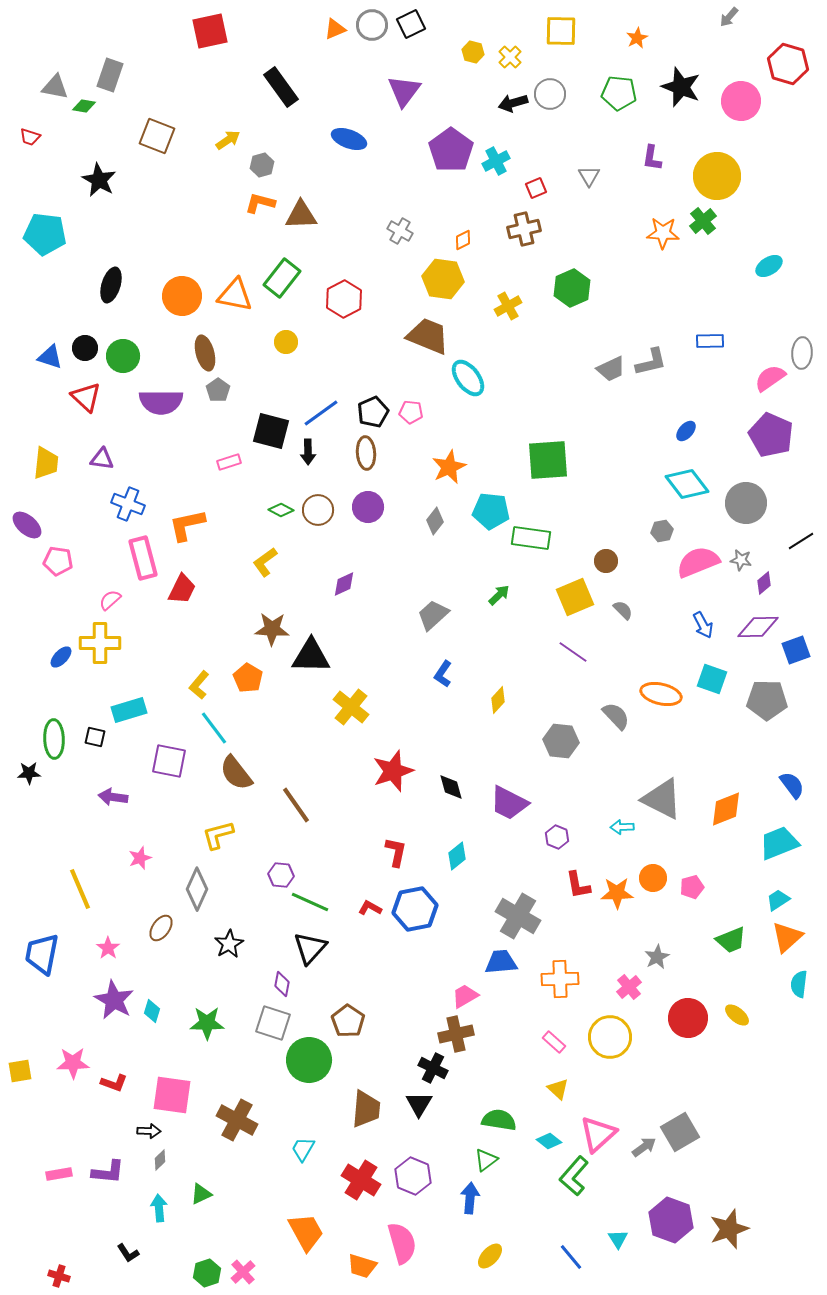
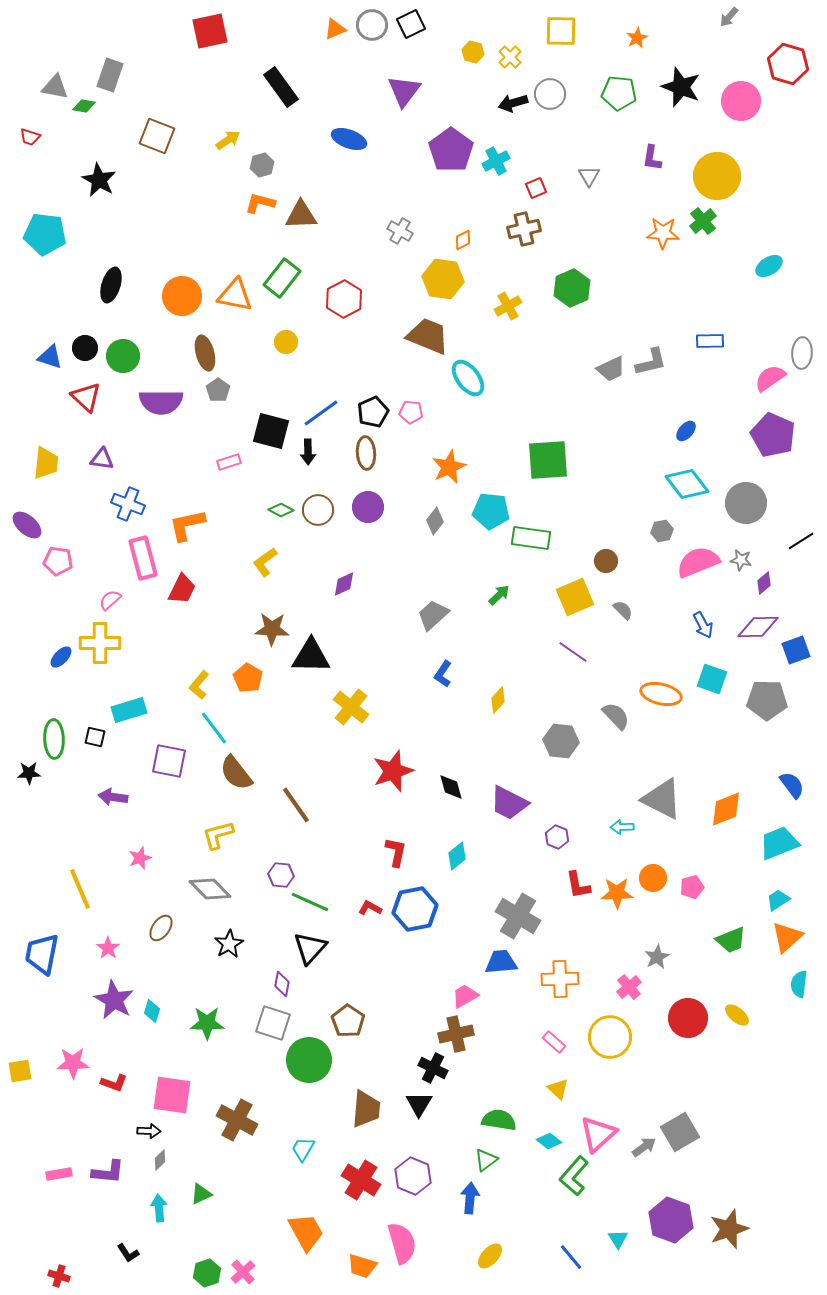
purple pentagon at (771, 435): moved 2 px right
gray diamond at (197, 889): moved 13 px right; rotated 69 degrees counterclockwise
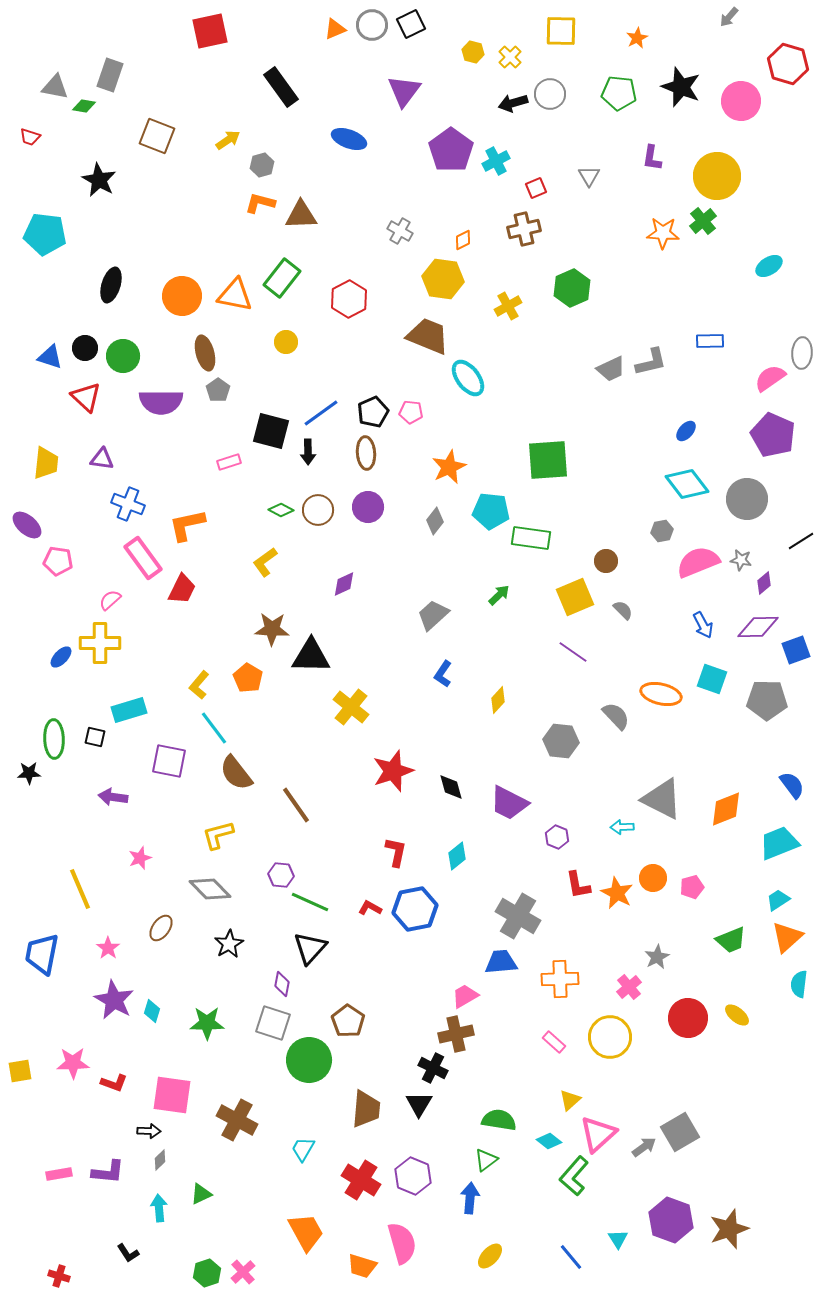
red hexagon at (344, 299): moved 5 px right
gray circle at (746, 503): moved 1 px right, 4 px up
pink rectangle at (143, 558): rotated 21 degrees counterclockwise
orange star at (617, 893): rotated 28 degrees clockwise
yellow triangle at (558, 1089): moved 12 px right, 11 px down; rotated 35 degrees clockwise
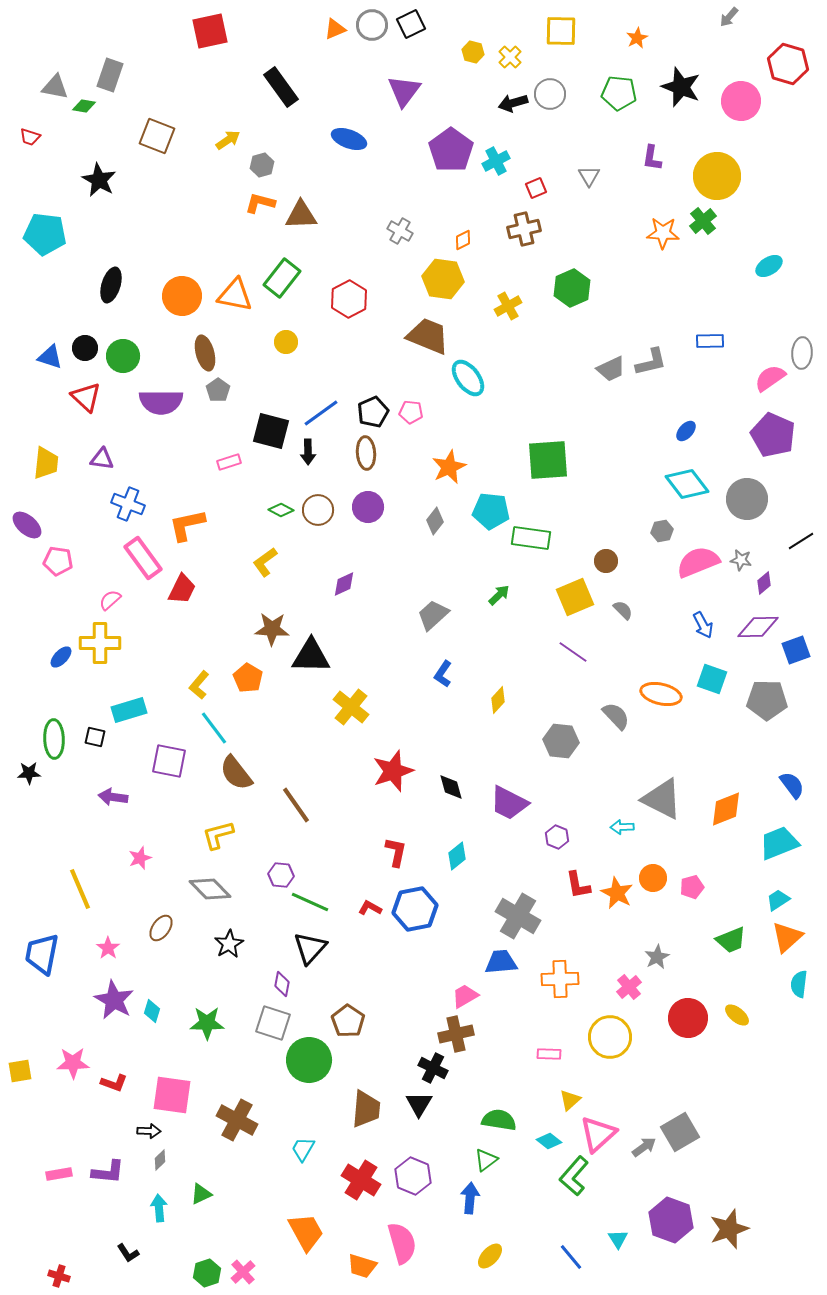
pink rectangle at (554, 1042): moved 5 px left, 12 px down; rotated 40 degrees counterclockwise
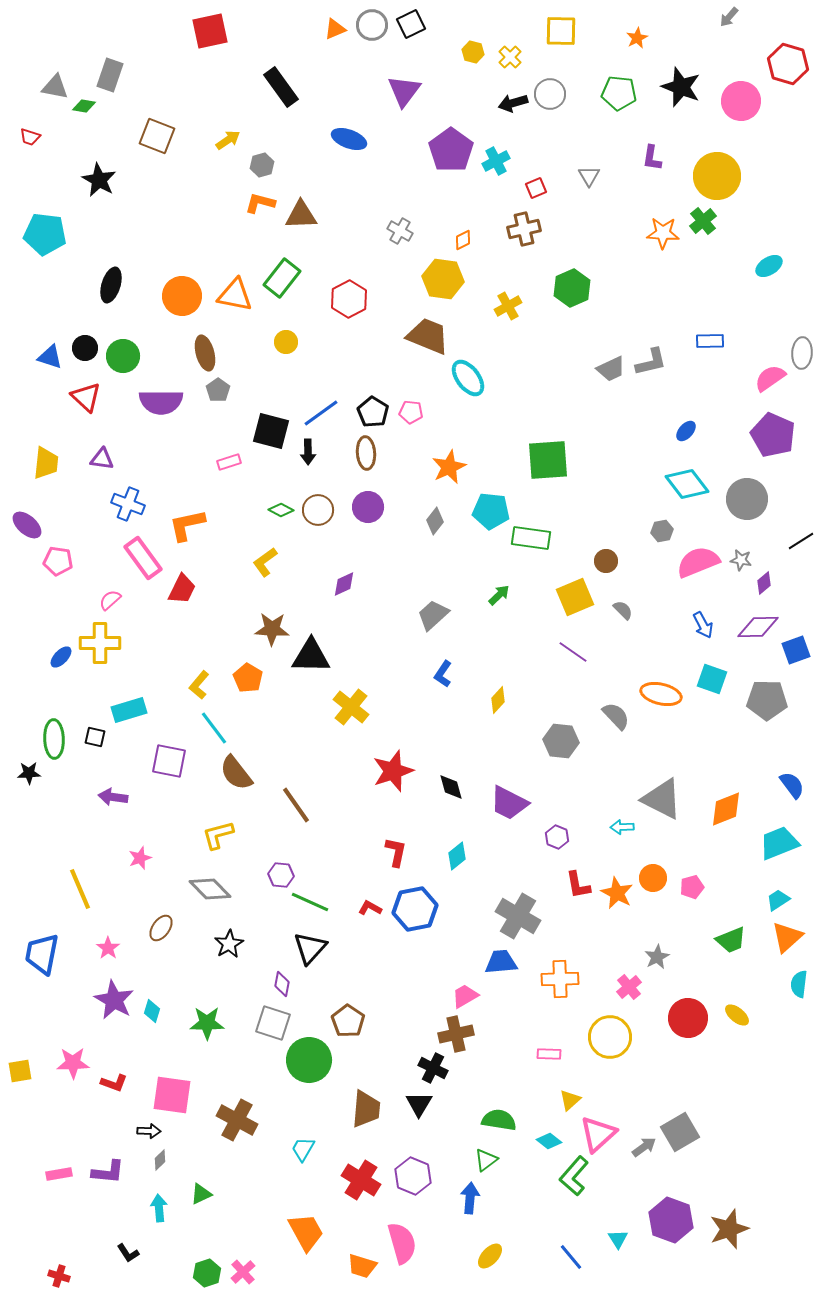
black pentagon at (373, 412): rotated 16 degrees counterclockwise
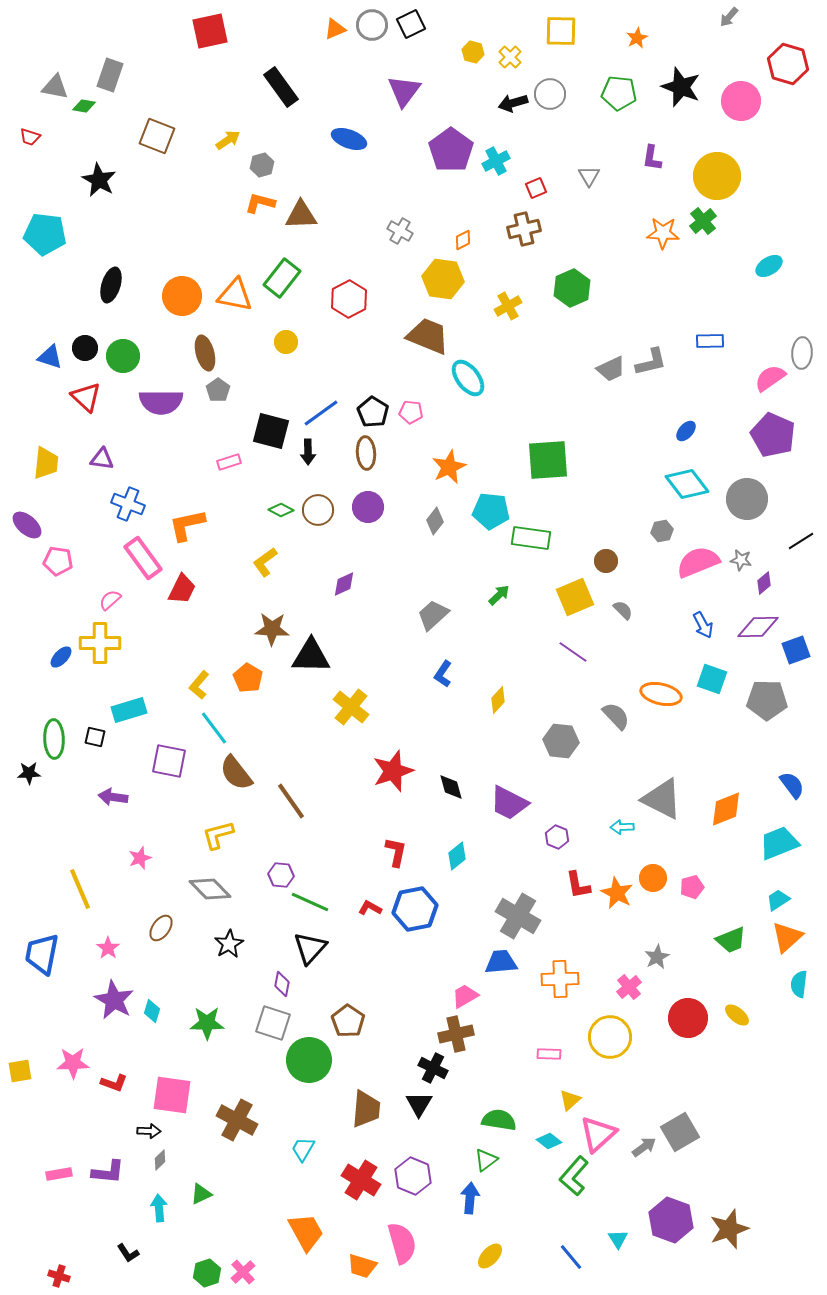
brown line at (296, 805): moved 5 px left, 4 px up
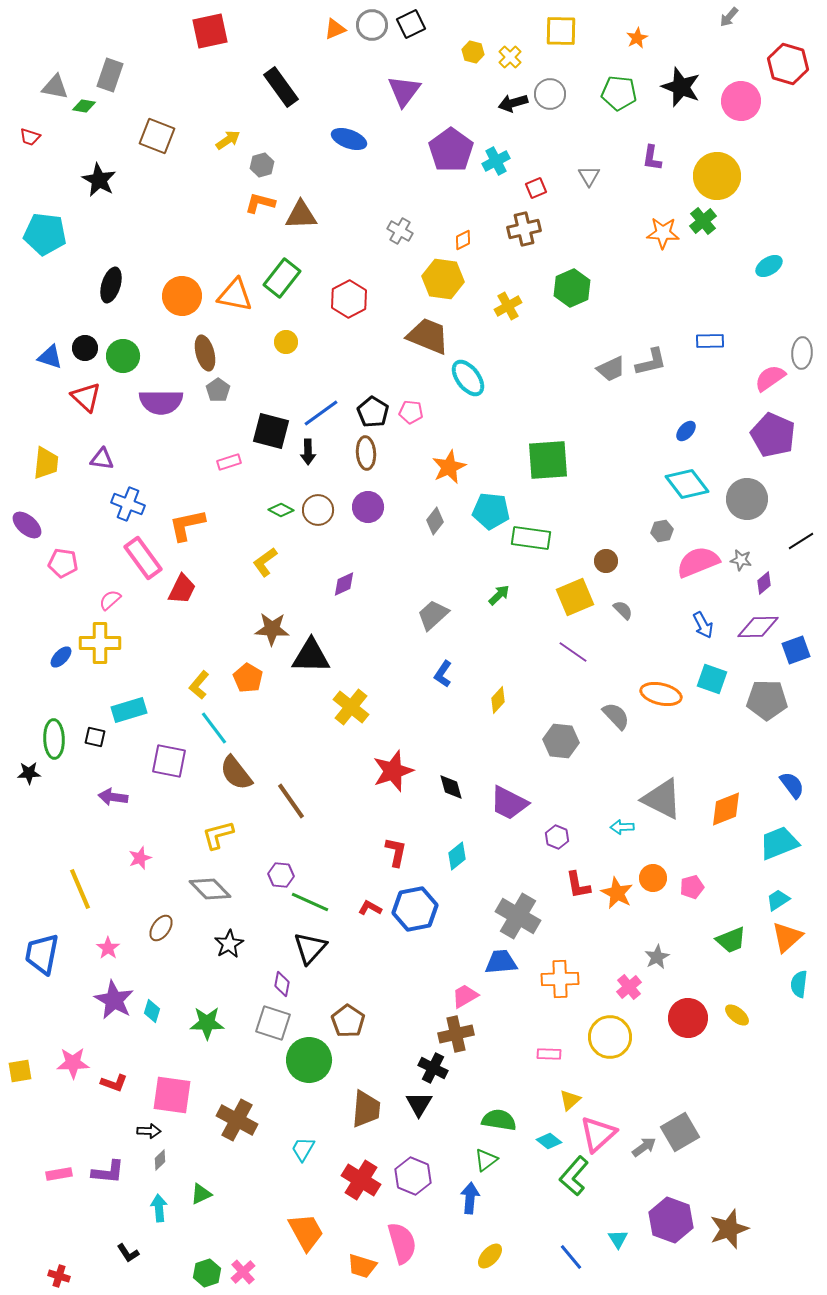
pink pentagon at (58, 561): moved 5 px right, 2 px down
